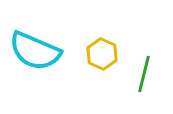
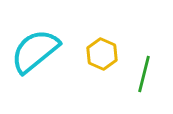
cyan semicircle: rotated 118 degrees clockwise
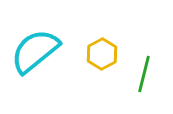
yellow hexagon: rotated 8 degrees clockwise
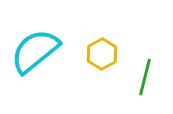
green line: moved 1 px right, 3 px down
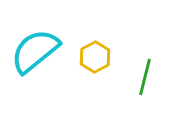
yellow hexagon: moved 7 px left, 3 px down
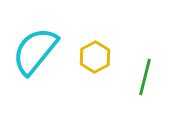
cyan semicircle: rotated 12 degrees counterclockwise
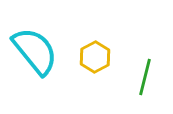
cyan semicircle: rotated 102 degrees clockwise
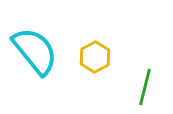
green line: moved 10 px down
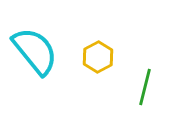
yellow hexagon: moved 3 px right
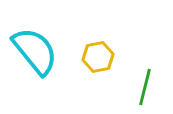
yellow hexagon: rotated 16 degrees clockwise
